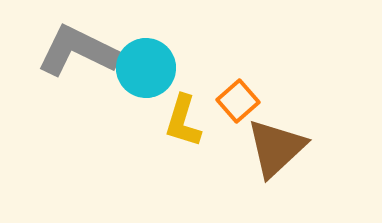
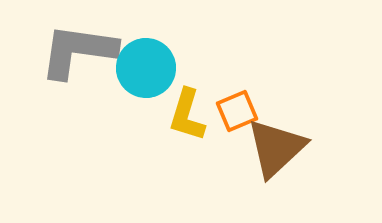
gray L-shape: rotated 18 degrees counterclockwise
orange square: moved 1 px left, 10 px down; rotated 18 degrees clockwise
yellow L-shape: moved 4 px right, 6 px up
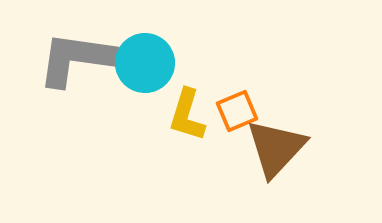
gray L-shape: moved 2 px left, 8 px down
cyan circle: moved 1 px left, 5 px up
brown triangle: rotated 4 degrees counterclockwise
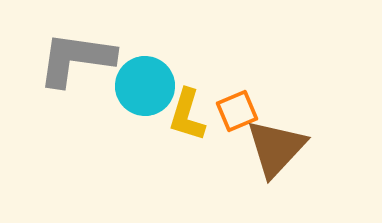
cyan circle: moved 23 px down
